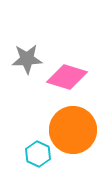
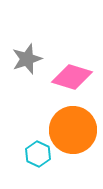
gray star: rotated 16 degrees counterclockwise
pink diamond: moved 5 px right
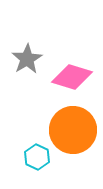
gray star: rotated 12 degrees counterclockwise
cyan hexagon: moved 1 px left, 3 px down
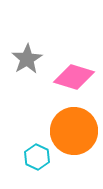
pink diamond: moved 2 px right
orange circle: moved 1 px right, 1 px down
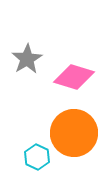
orange circle: moved 2 px down
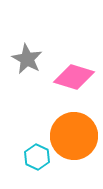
gray star: rotated 12 degrees counterclockwise
orange circle: moved 3 px down
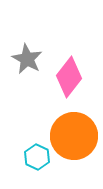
pink diamond: moved 5 px left; rotated 69 degrees counterclockwise
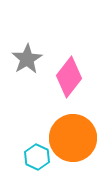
gray star: rotated 12 degrees clockwise
orange circle: moved 1 px left, 2 px down
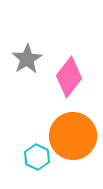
orange circle: moved 2 px up
